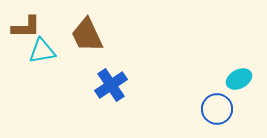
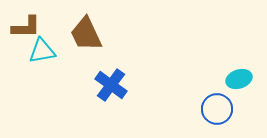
brown trapezoid: moved 1 px left, 1 px up
cyan ellipse: rotated 10 degrees clockwise
blue cross: rotated 20 degrees counterclockwise
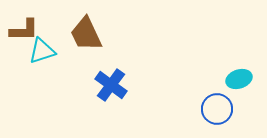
brown L-shape: moved 2 px left, 3 px down
cyan triangle: rotated 8 degrees counterclockwise
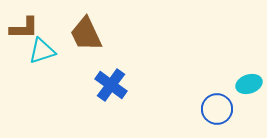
brown L-shape: moved 2 px up
cyan ellipse: moved 10 px right, 5 px down
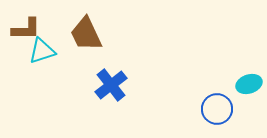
brown L-shape: moved 2 px right, 1 px down
blue cross: rotated 16 degrees clockwise
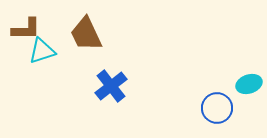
blue cross: moved 1 px down
blue circle: moved 1 px up
